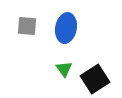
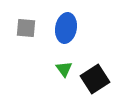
gray square: moved 1 px left, 2 px down
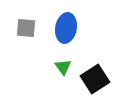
green triangle: moved 1 px left, 2 px up
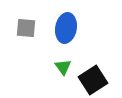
black square: moved 2 px left, 1 px down
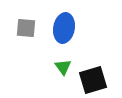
blue ellipse: moved 2 px left
black square: rotated 16 degrees clockwise
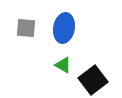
green triangle: moved 2 px up; rotated 24 degrees counterclockwise
black square: rotated 20 degrees counterclockwise
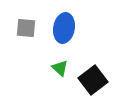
green triangle: moved 3 px left, 3 px down; rotated 12 degrees clockwise
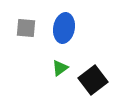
green triangle: rotated 42 degrees clockwise
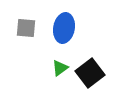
black square: moved 3 px left, 7 px up
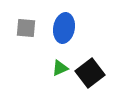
green triangle: rotated 12 degrees clockwise
